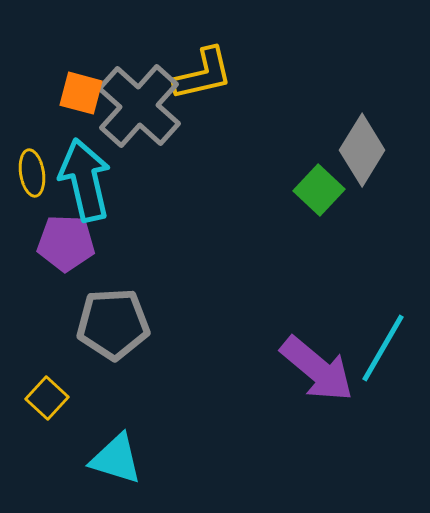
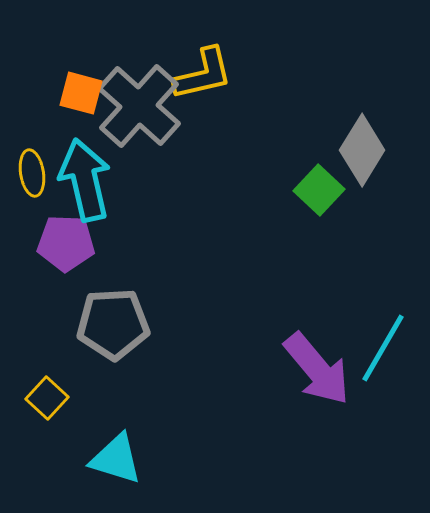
purple arrow: rotated 10 degrees clockwise
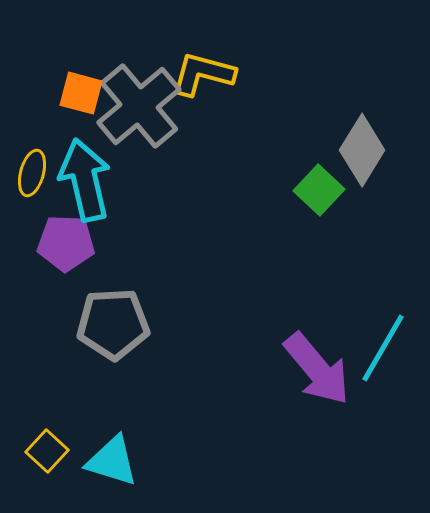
yellow L-shape: rotated 152 degrees counterclockwise
gray cross: rotated 8 degrees clockwise
yellow ellipse: rotated 24 degrees clockwise
yellow square: moved 53 px down
cyan triangle: moved 4 px left, 2 px down
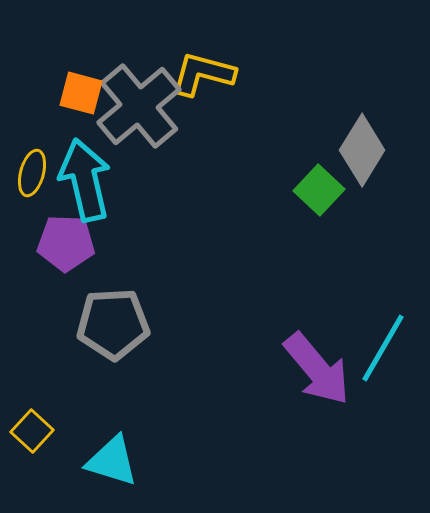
yellow square: moved 15 px left, 20 px up
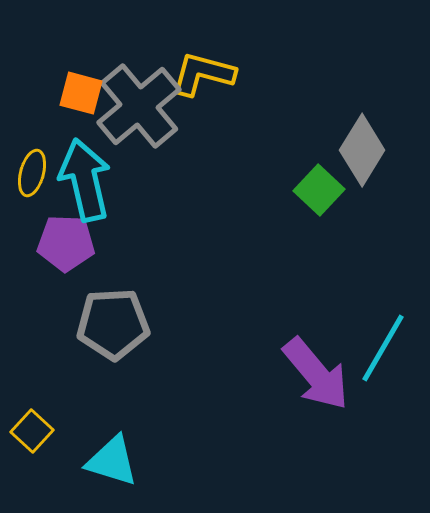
purple arrow: moved 1 px left, 5 px down
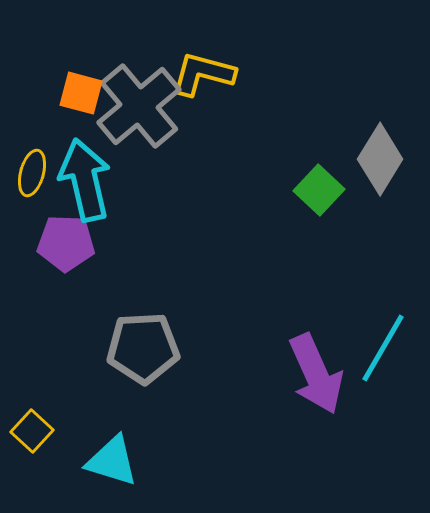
gray diamond: moved 18 px right, 9 px down
gray pentagon: moved 30 px right, 24 px down
purple arrow: rotated 16 degrees clockwise
